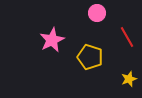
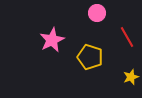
yellow star: moved 2 px right, 2 px up
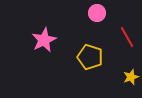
pink star: moved 8 px left
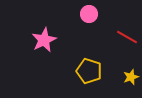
pink circle: moved 8 px left, 1 px down
red line: rotated 30 degrees counterclockwise
yellow pentagon: moved 1 px left, 14 px down
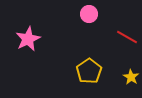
pink star: moved 16 px left, 1 px up
yellow pentagon: rotated 20 degrees clockwise
yellow star: rotated 21 degrees counterclockwise
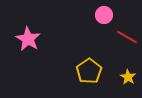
pink circle: moved 15 px right, 1 px down
pink star: rotated 15 degrees counterclockwise
yellow star: moved 3 px left
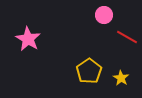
yellow star: moved 7 px left, 1 px down
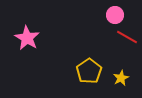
pink circle: moved 11 px right
pink star: moved 1 px left, 1 px up
yellow star: rotated 14 degrees clockwise
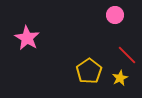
red line: moved 18 px down; rotated 15 degrees clockwise
yellow star: moved 1 px left
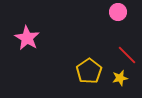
pink circle: moved 3 px right, 3 px up
yellow star: rotated 14 degrees clockwise
